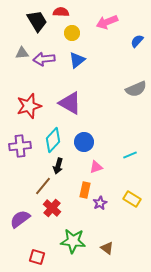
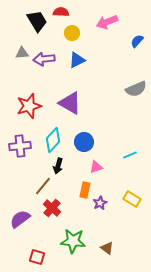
blue triangle: rotated 12 degrees clockwise
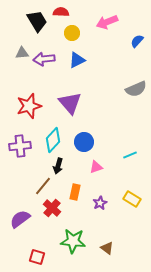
purple triangle: rotated 20 degrees clockwise
orange rectangle: moved 10 px left, 2 px down
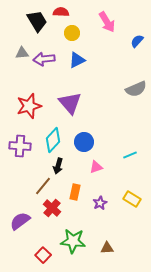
pink arrow: rotated 100 degrees counterclockwise
purple cross: rotated 10 degrees clockwise
purple semicircle: moved 2 px down
brown triangle: rotated 40 degrees counterclockwise
red square: moved 6 px right, 2 px up; rotated 28 degrees clockwise
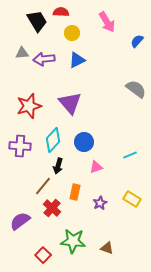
gray semicircle: rotated 120 degrees counterclockwise
brown triangle: rotated 24 degrees clockwise
